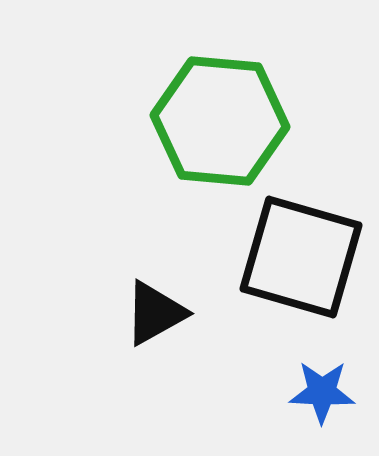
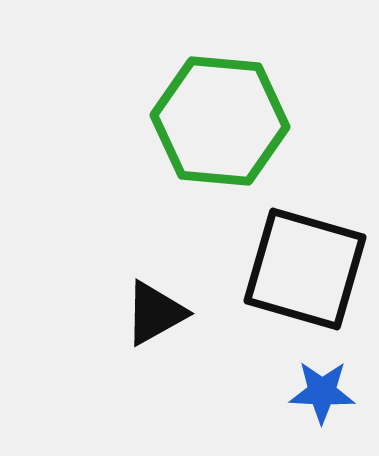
black square: moved 4 px right, 12 px down
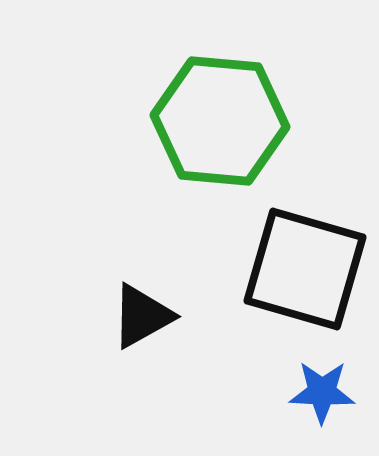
black triangle: moved 13 px left, 3 px down
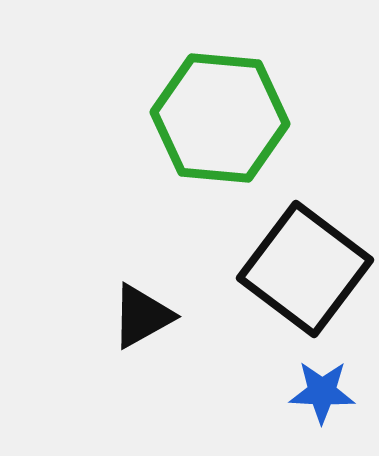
green hexagon: moved 3 px up
black square: rotated 21 degrees clockwise
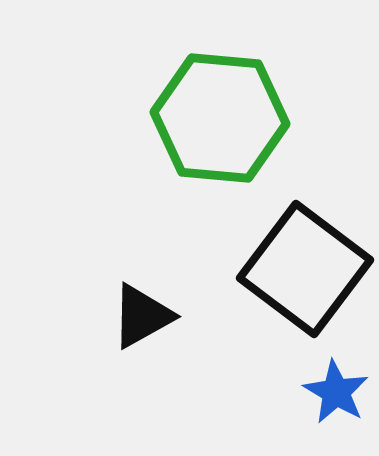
blue star: moved 14 px right; rotated 28 degrees clockwise
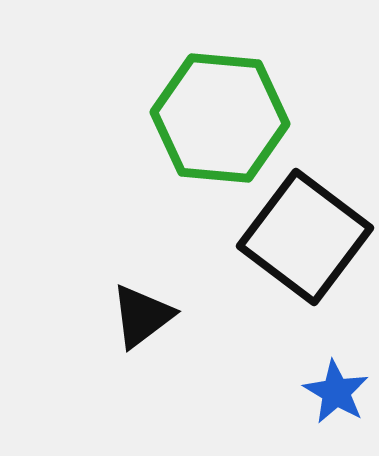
black square: moved 32 px up
black triangle: rotated 8 degrees counterclockwise
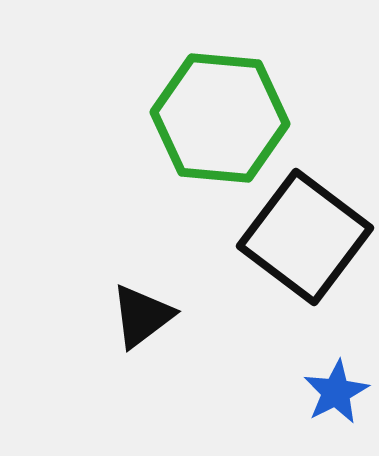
blue star: rotated 14 degrees clockwise
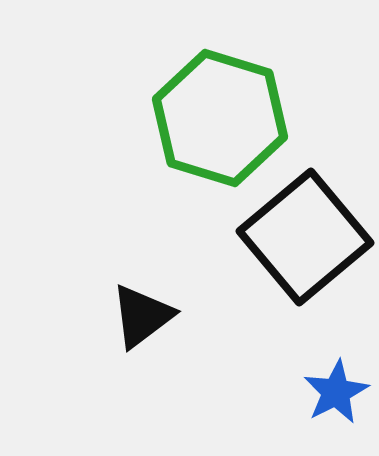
green hexagon: rotated 12 degrees clockwise
black square: rotated 13 degrees clockwise
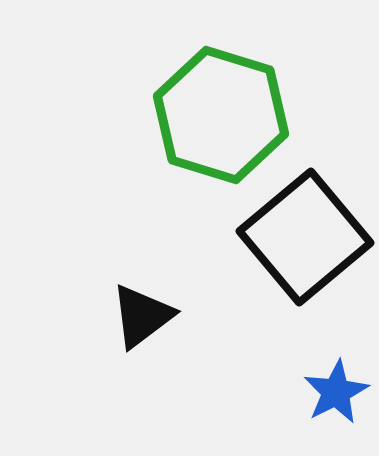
green hexagon: moved 1 px right, 3 px up
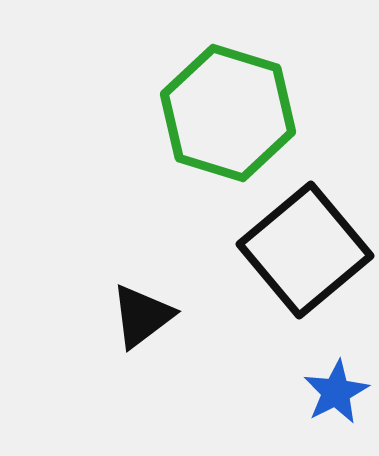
green hexagon: moved 7 px right, 2 px up
black square: moved 13 px down
